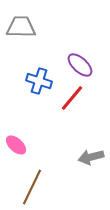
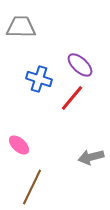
blue cross: moved 2 px up
pink ellipse: moved 3 px right
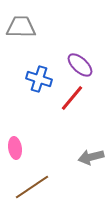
pink ellipse: moved 4 px left, 3 px down; rotated 40 degrees clockwise
brown line: rotated 30 degrees clockwise
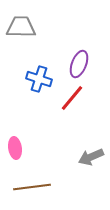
purple ellipse: moved 1 px left, 1 px up; rotated 68 degrees clockwise
gray arrow: rotated 10 degrees counterclockwise
brown line: rotated 27 degrees clockwise
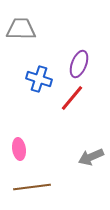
gray trapezoid: moved 2 px down
pink ellipse: moved 4 px right, 1 px down
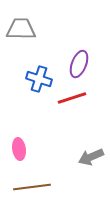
red line: rotated 32 degrees clockwise
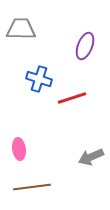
purple ellipse: moved 6 px right, 18 px up
